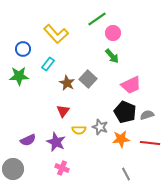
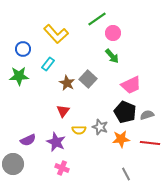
gray circle: moved 5 px up
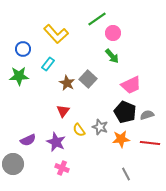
yellow semicircle: rotated 56 degrees clockwise
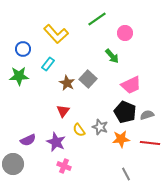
pink circle: moved 12 px right
pink cross: moved 2 px right, 2 px up
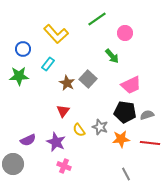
black pentagon: rotated 15 degrees counterclockwise
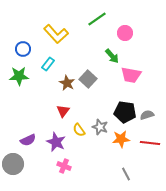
pink trapezoid: moved 10 px up; rotated 35 degrees clockwise
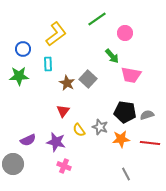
yellow L-shape: rotated 85 degrees counterclockwise
cyan rectangle: rotated 40 degrees counterclockwise
purple star: rotated 12 degrees counterclockwise
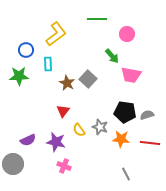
green line: rotated 36 degrees clockwise
pink circle: moved 2 px right, 1 px down
blue circle: moved 3 px right, 1 px down
orange star: rotated 12 degrees clockwise
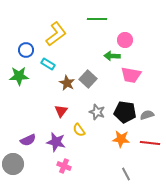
pink circle: moved 2 px left, 6 px down
green arrow: rotated 133 degrees clockwise
cyan rectangle: rotated 56 degrees counterclockwise
red triangle: moved 2 px left
gray star: moved 3 px left, 15 px up
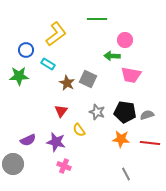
gray square: rotated 18 degrees counterclockwise
